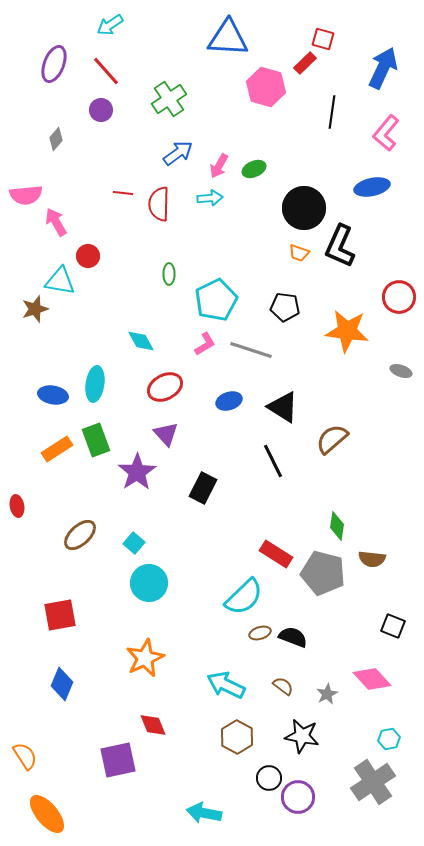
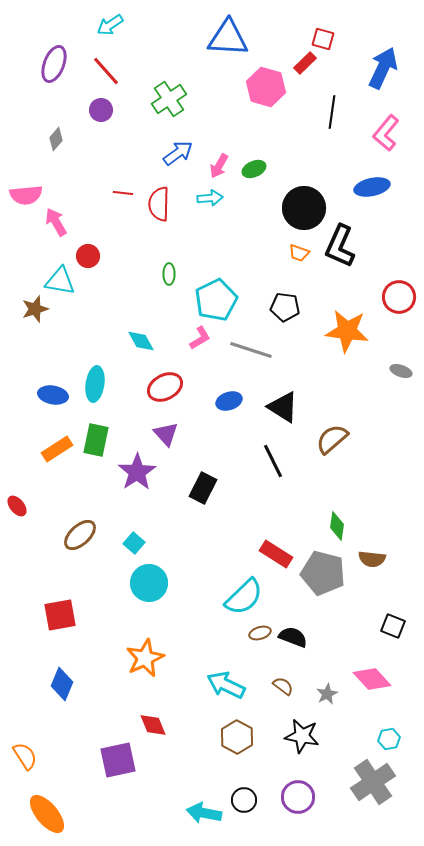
pink L-shape at (205, 344): moved 5 px left, 6 px up
green rectangle at (96, 440): rotated 32 degrees clockwise
red ellipse at (17, 506): rotated 30 degrees counterclockwise
black circle at (269, 778): moved 25 px left, 22 px down
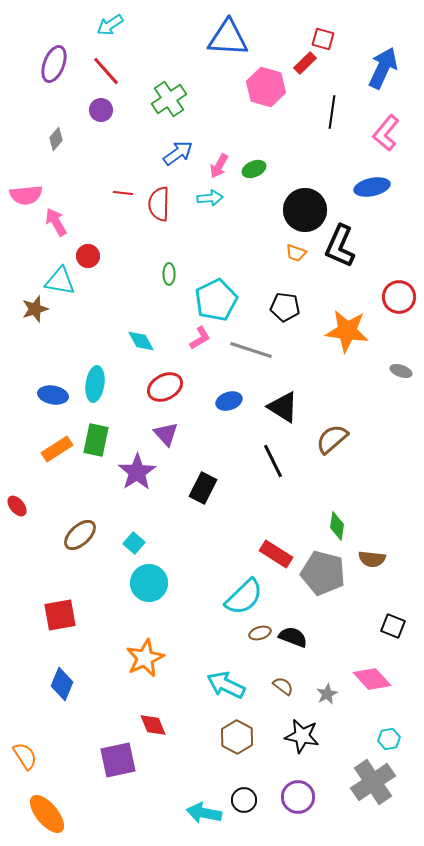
black circle at (304, 208): moved 1 px right, 2 px down
orange trapezoid at (299, 253): moved 3 px left
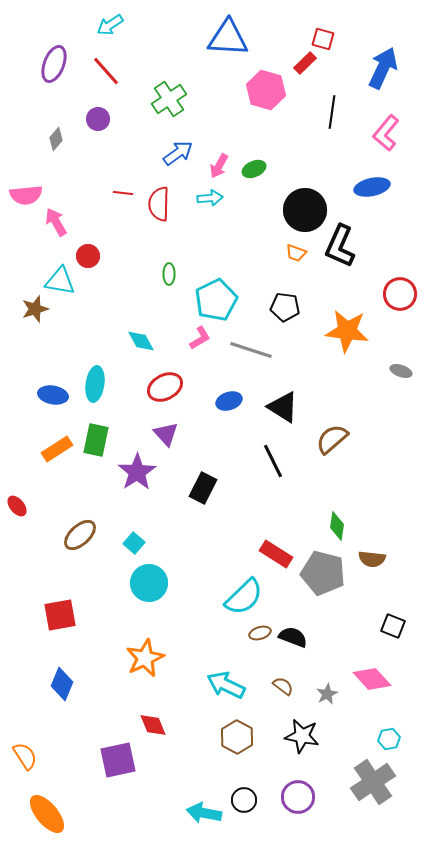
pink hexagon at (266, 87): moved 3 px down
purple circle at (101, 110): moved 3 px left, 9 px down
red circle at (399, 297): moved 1 px right, 3 px up
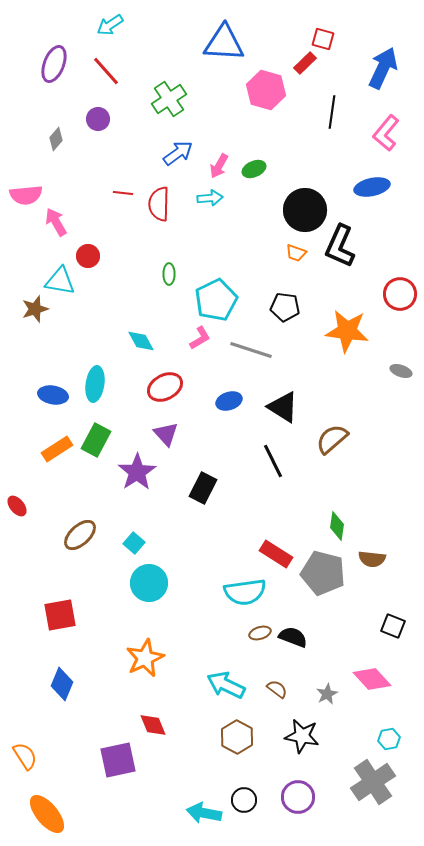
blue triangle at (228, 38): moved 4 px left, 5 px down
green rectangle at (96, 440): rotated 16 degrees clockwise
cyan semicircle at (244, 597): moved 1 px right, 5 px up; rotated 36 degrees clockwise
brown semicircle at (283, 686): moved 6 px left, 3 px down
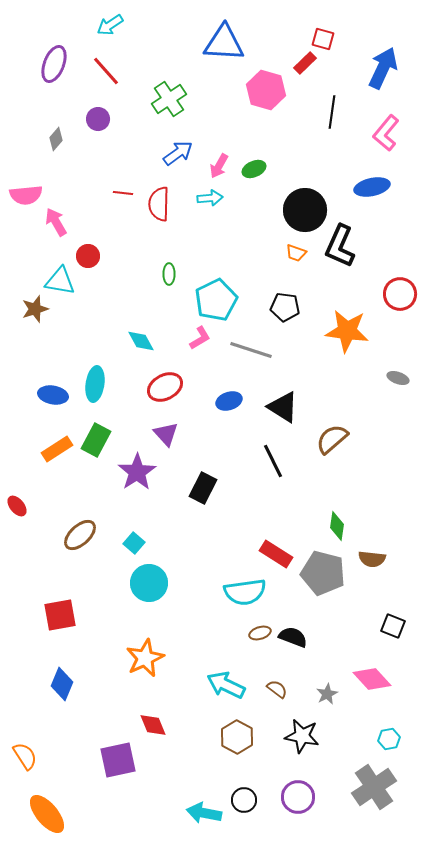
gray ellipse at (401, 371): moved 3 px left, 7 px down
gray cross at (373, 782): moved 1 px right, 5 px down
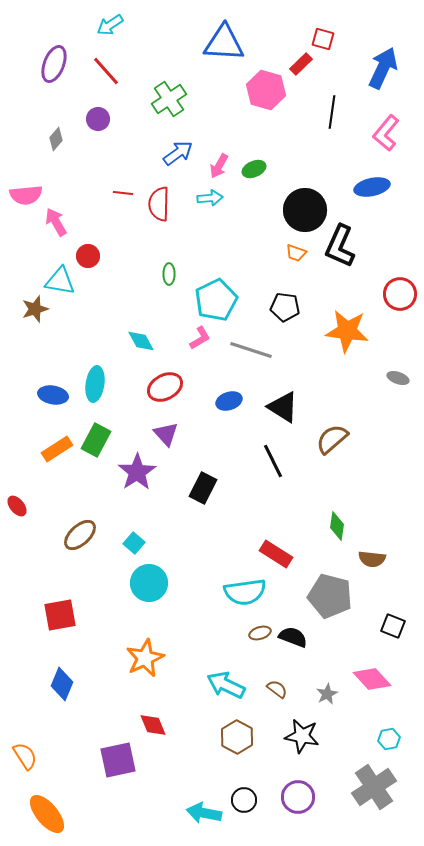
red rectangle at (305, 63): moved 4 px left, 1 px down
gray pentagon at (323, 573): moved 7 px right, 23 px down
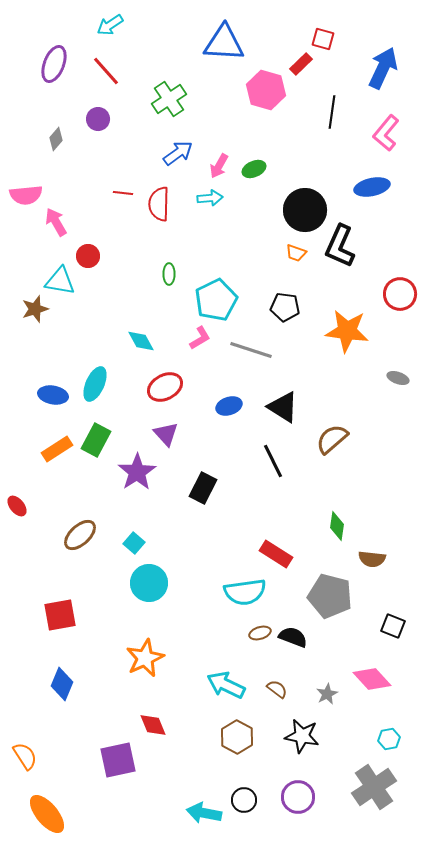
cyan ellipse at (95, 384): rotated 16 degrees clockwise
blue ellipse at (229, 401): moved 5 px down
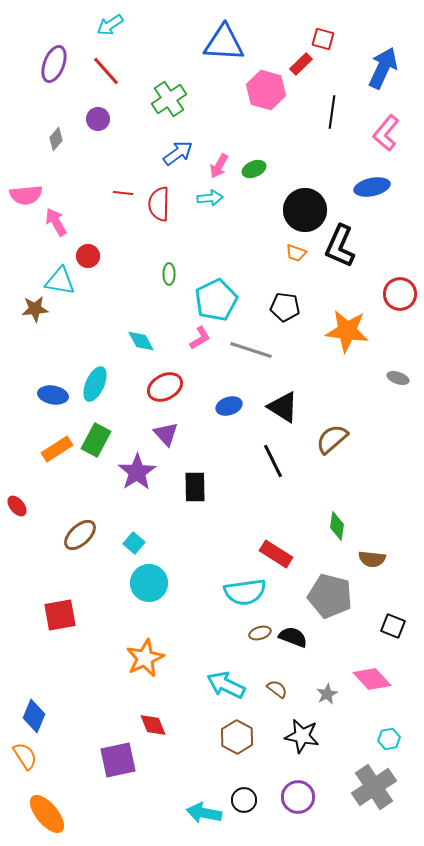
brown star at (35, 309): rotated 12 degrees clockwise
black rectangle at (203, 488): moved 8 px left, 1 px up; rotated 28 degrees counterclockwise
blue diamond at (62, 684): moved 28 px left, 32 px down
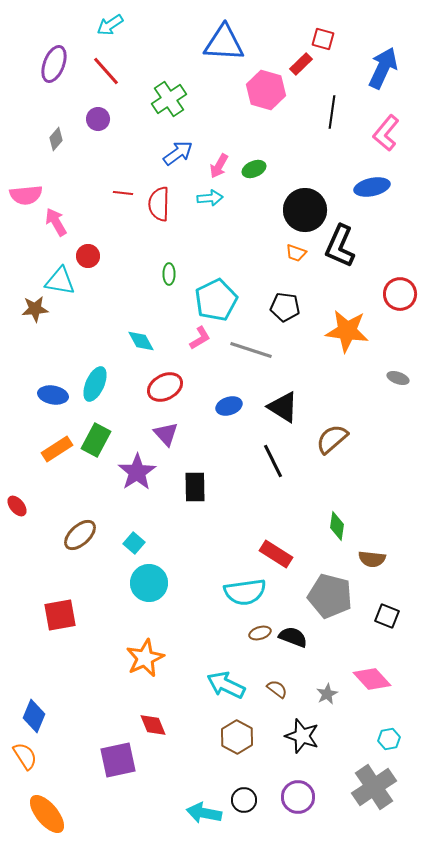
black square at (393, 626): moved 6 px left, 10 px up
black star at (302, 736): rotated 8 degrees clockwise
